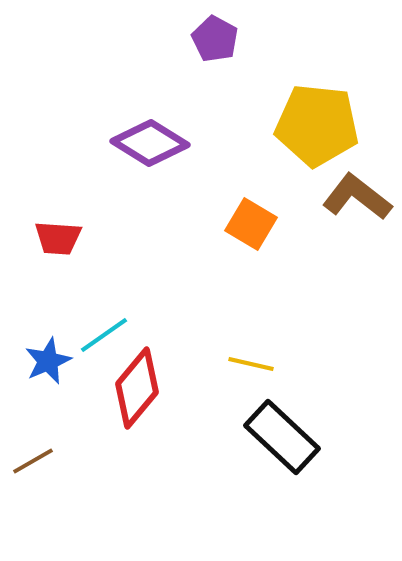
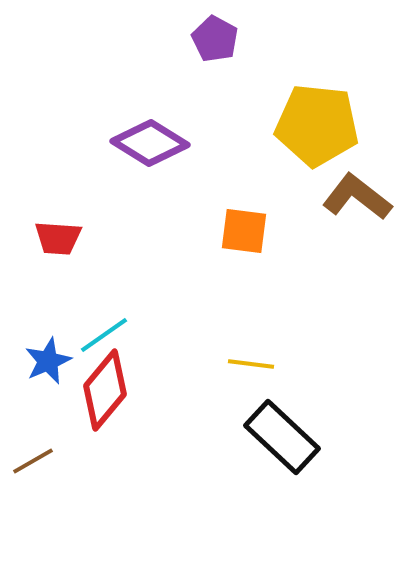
orange square: moved 7 px left, 7 px down; rotated 24 degrees counterclockwise
yellow line: rotated 6 degrees counterclockwise
red diamond: moved 32 px left, 2 px down
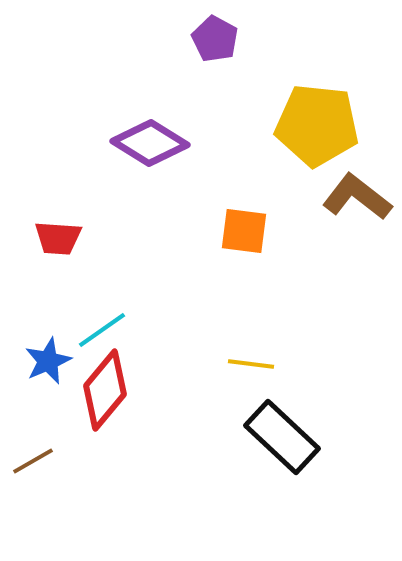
cyan line: moved 2 px left, 5 px up
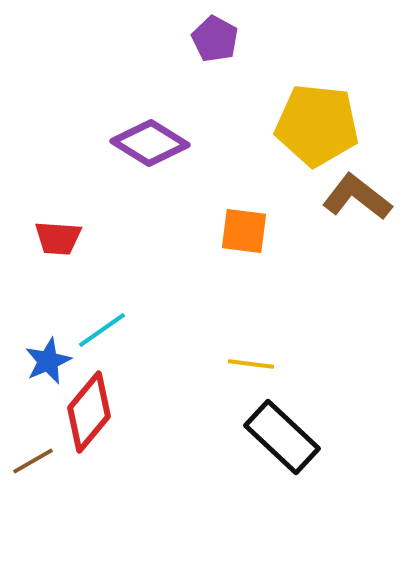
red diamond: moved 16 px left, 22 px down
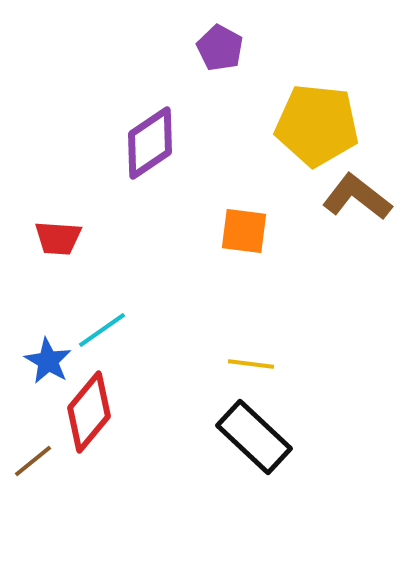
purple pentagon: moved 5 px right, 9 px down
purple diamond: rotated 66 degrees counterclockwise
blue star: rotated 18 degrees counterclockwise
black rectangle: moved 28 px left
brown line: rotated 9 degrees counterclockwise
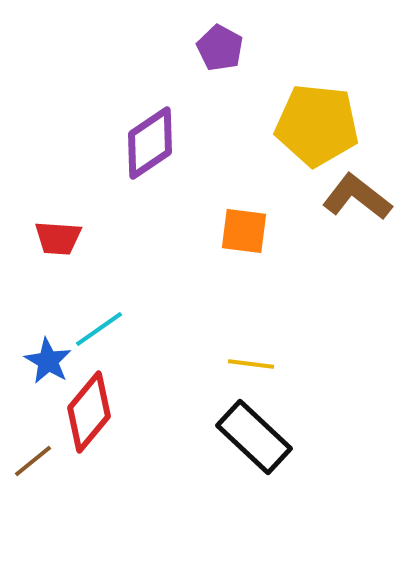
cyan line: moved 3 px left, 1 px up
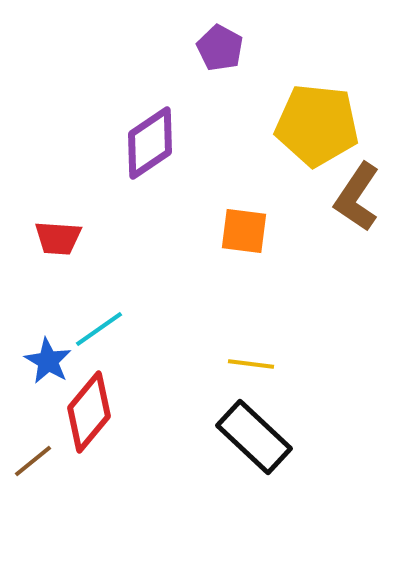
brown L-shape: rotated 94 degrees counterclockwise
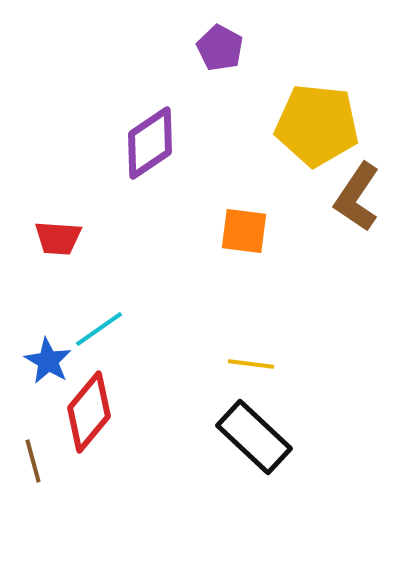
brown line: rotated 66 degrees counterclockwise
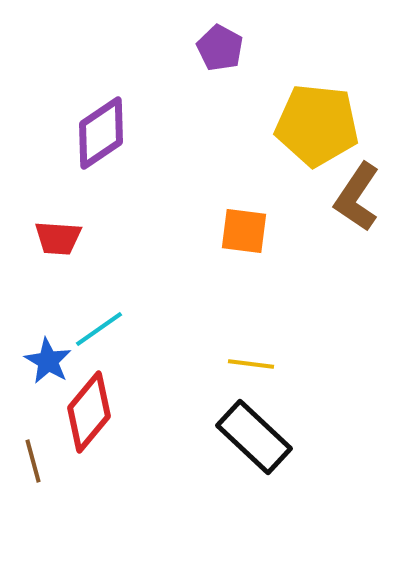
purple diamond: moved 49 px left, 10 px up
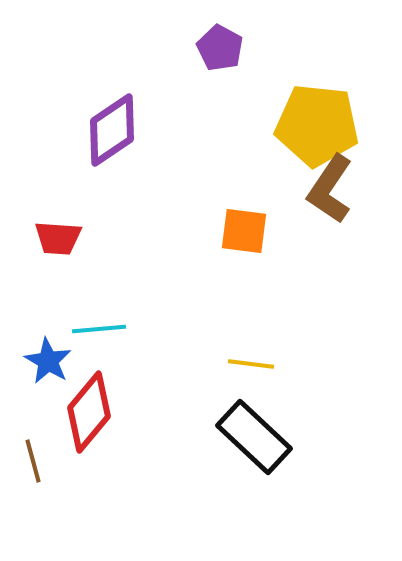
purple diamond: moved 11 px right, 3 px up
brown L-shape: moved 27 px left, 8 px up
cyan line: rotated 30 degrees clockwise
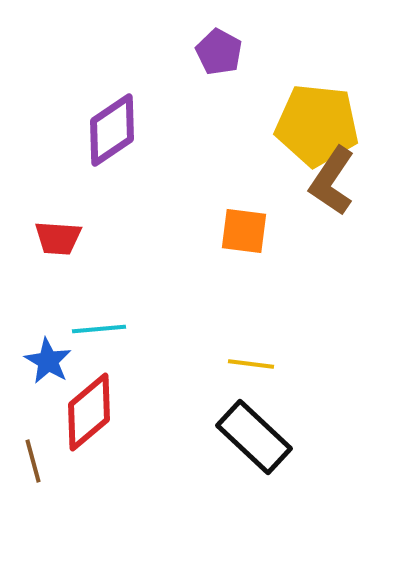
purple pentagon: moved 1 px left, 4 px down
brown L-shape: moved 2 px right, 8 px up
red diamond: rotated 10 degrees clockwise
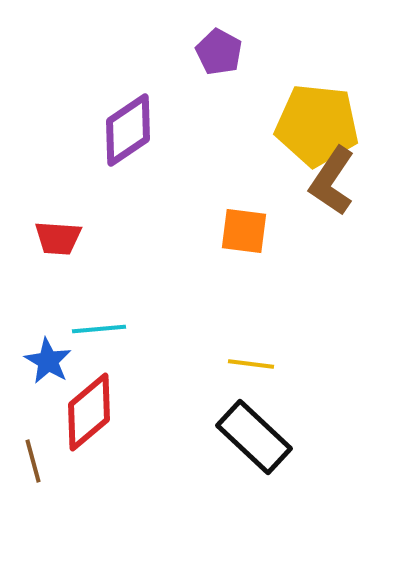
purple diamond: moved 16 px right
